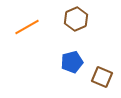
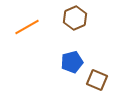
brown hexagon: moved 1 px left, 1 px up
brown square: moved 5 px left, 3 px down
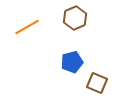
brown square: moved 3 px down
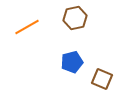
brown hexagon: rotated 10 degrees clockwise
brown square: moved 5 px right, 4 px up
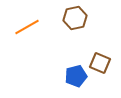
blue pentagon: moved 4 px right, 14 px down
brown square: moved 2 px left, 16 px up
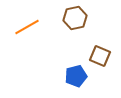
brown square: moved 7 px up
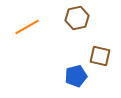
brown hexagon: moved 2 px right
brown square: rotated 10 degrees counterclockwise
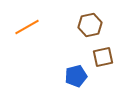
brown hexagon: moved 13 px right, 7 px down
brown square: moved 3 px right, 1 px down; rotated 25 degrees counterclockwise
